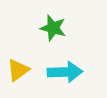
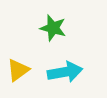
cyan arrow: rotated 8 degrees counterclockwise
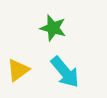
cyan arrow: rotated 60 degrees clockwise
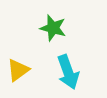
cyan arrow: moved 3 px right; rotated 20 degrees clockwise
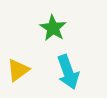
green star: rotated 16 degrees clockwise
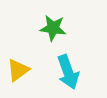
green star: rotated 24 degrees counterclockwise
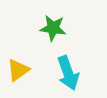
cyan arrow: moved 1 px down
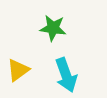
cyan arrow: moved 2 px left, 2 px down
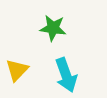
yellow triangle: moved 1 px left; rotated 10 degrees counterclockwise
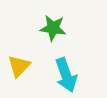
yellow triangle: moved 2 px right, 4 px up
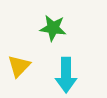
cyan arrow: rotated 20 degrees clockwise
